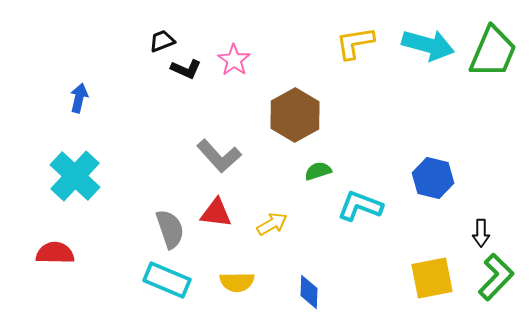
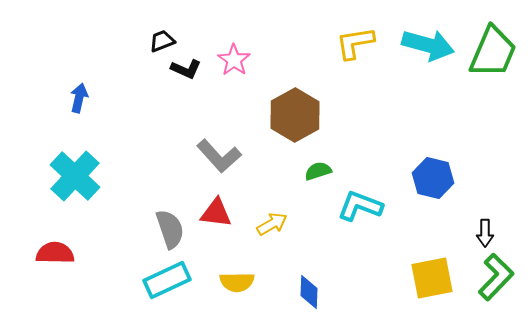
black arrow: moved 4 px right
cyan rectangle: rotated 48 degrees counterclockwise
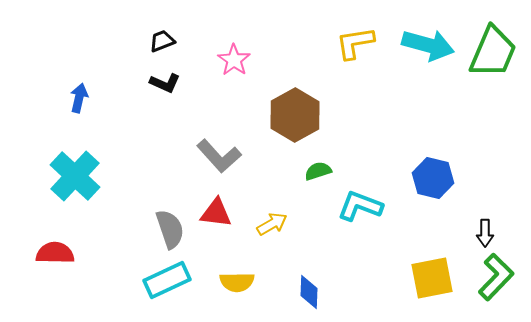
black L-shape: moved 21 px left, 14 px down
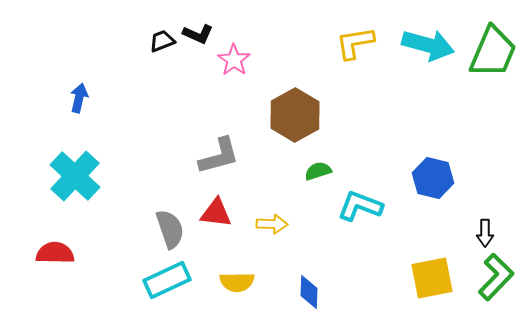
black L-shape: moved 33 px right, 49 px up
gray L-shape: rotated 63 degrees counterclockwise
yellow arrow: rotated 32 degrees clockwise
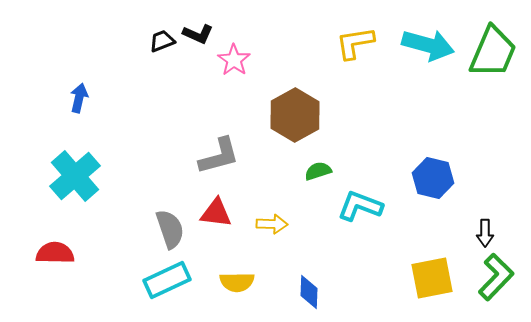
cyan cross: rotated 6 degrees clockwise
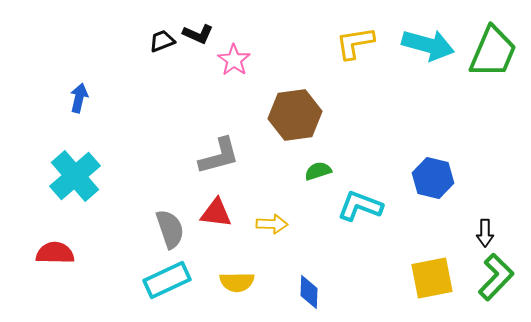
brown hexagon: rotated 21 degrees clockwise
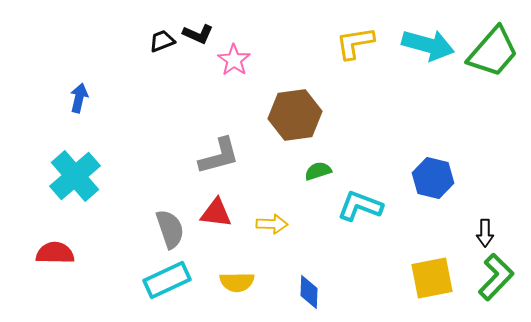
green trapezoid: rotated 18 degrees clockwise
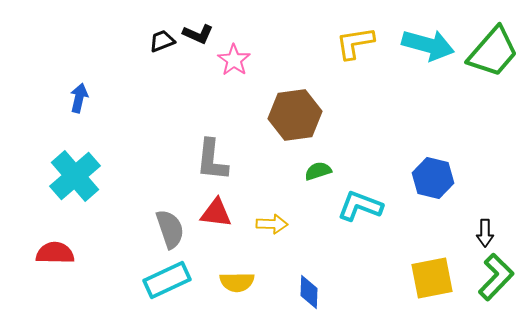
gray L-shape: moved 7 px left, 4 px down; rotated 111 degrees clockwise
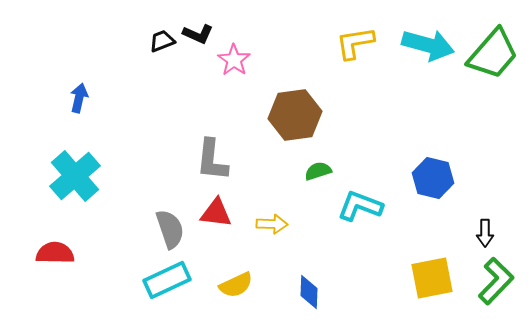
green trapezoid: moved 2 px down
green L-shape: moved 4 px down
yellow semicircle: moved 1 px left, 3 px down; rotated 24 degrees counterclockwise
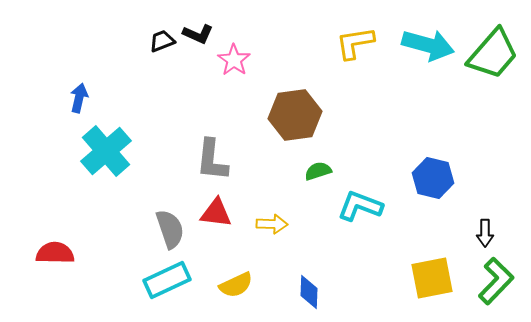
cyan cross: moved 31 px right, 25 px up
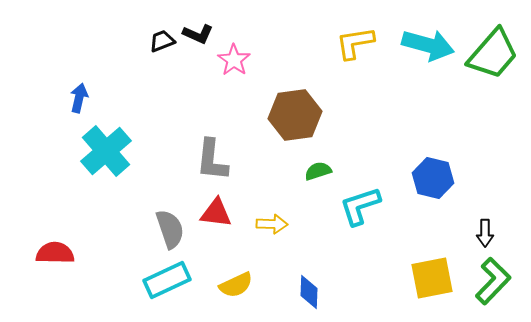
cyan L-shape: rotated 39 degrees counterclockwise
green L-shape: moved 3 px left
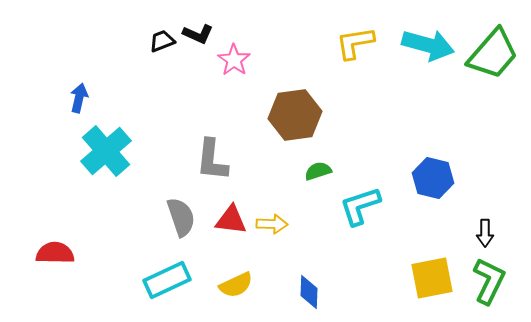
red triangle: moved 15 px right, 7 px down
gray semicircle: moved 11 px right, 12 px up
green L-shape: moved 4 px left; rotated 18 degrees counterclockwise
